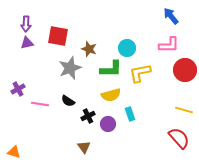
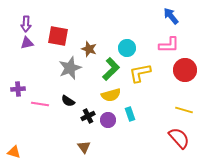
green L-shape: rotated 45 degrees counterclockwise
purple cross: rotated 24 degrees clockwise
purple circle: moved 4 px up
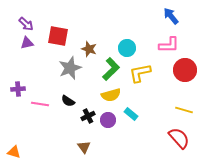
purple arrow: rotated 49 degrees counterclockwise
cyan rectangle: moved 1 px right; rotated 32 degrees counterclockwise
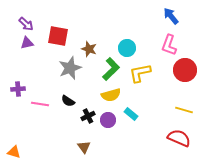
pink L-shape: rotated 110 degrees clockwise
red semicircle: rotated 25 degrees counterclockwise
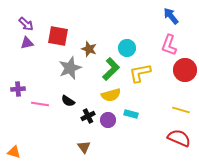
yellow line: moved 3 px left
cyan rectangle: rotated 24 degrees counterclockwise
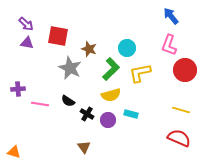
purple triangle: rotated 24 degrees clockwise
gray star: rotated 25 degrees counterclockwise
black cross: moved 1 px left, 2 px up; rotated 32 degrees counterclockwise
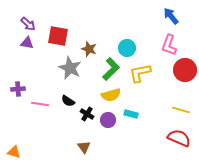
purple arrow: moved 2 px right
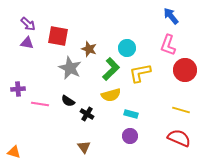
pink L-shape: moved 1 px left
purple circle: moved 22 px right, 16 px down
